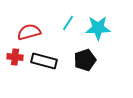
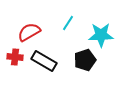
cyan star: moved 3 px right, 7 px down
red semicircle: rotated 15 degrees counterclockwise
black rectangle: rotated 15 degrees clockwise
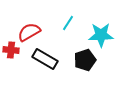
red cross: moved 4 px left, 7 px up
black rectangle: moved 1 px right, 2 px up
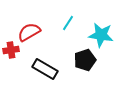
cyan star: rotated 10 degrees clockwise
red cross: rotated 14 degrees counterclockwise
black rectangle: moved 10 px down
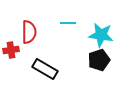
cyan line: rotated 56 degrees clockwise
red semicircle: rotated 120 degrees clockwise
black pentagon: moved 14 px right
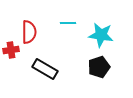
black pentagon: moved 7 px down
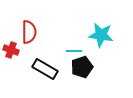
cyan line: moved 6 px right, 28 px down
red cross: rotated 28 degrees clockwise
black pentagon: moved 17 px left
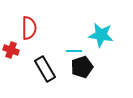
red semicircle: moved 4 px up
black rectangle: rotated 30 degrees clockwise
